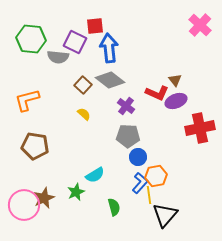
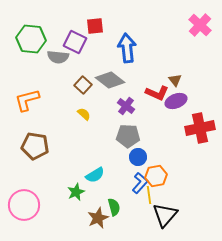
blue arrow: moved 18 px right
brown star: moved 54 px right, 20 px down
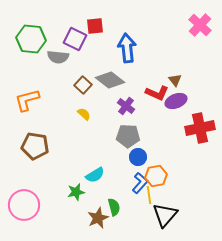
purple square: moved 3 px up
green star: rotated 12 degrees clockwise
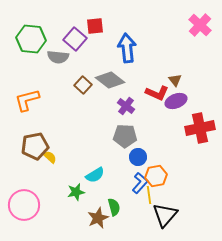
purple square: rotated 15 degrees clockwise
yellow semicircle: moved 34 px left, 43 px down
gray pentagon: moved 3 px left
brown pentagon: rotated 20 degrees counterclockwise
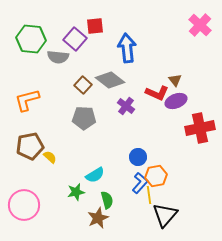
gray pentagon: moved 41 px left, 18 px up
brown pentagon: moved 5 px left
green semicircle: moved 7 px left, 7 px up
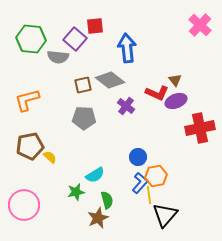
brown square: rotated 36 degrees clockwise
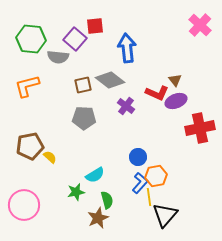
orange L-shape: moved 14 px up
yellow line: moved 2 px down
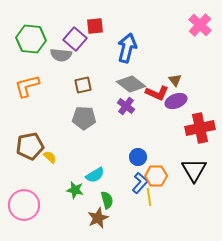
blue arrow: rotated 20 degrees clockwise
gray semicircle: moved 3 px right, 2 px up
gray diamond: moved 21 px right, 4 px down
orange hexagon: rotated 10 degrees clockwise
green star: moved 1 px left, 2 px up; rotated 24 degrees clockwise
black triangle: moved 29 px right, 45 px up; rotated 12 degrees counterclockwise
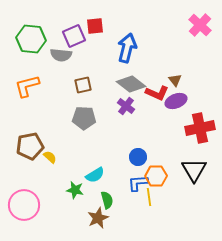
purple square: moved 1 px left, 3 px up; rotated 25 degrees clockwise
blue L-shape: moved 2 px left; rotated 135 degrees counterclockwise
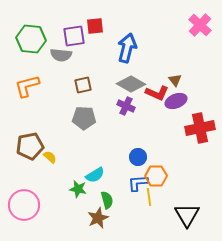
purple square: rotated 15 degrees clockwise
gray diamond: rotated 8 degrees counterclockwise
purple cross: rotated 12 degrees counterclockwise
black triangle: moved 7 px left, 45 px down
green star: moved 3 px right, 1 px up
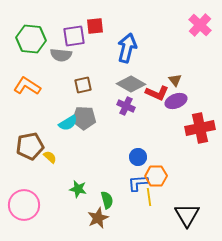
orange L-shape: rotated 48 degrees clockwise
cyan semicircle: moved 27 px left, 52 px up
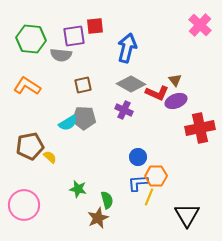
purple cross: moved 2 px left, 4 px down
yellow line: rotated 30 degrees clockwise
